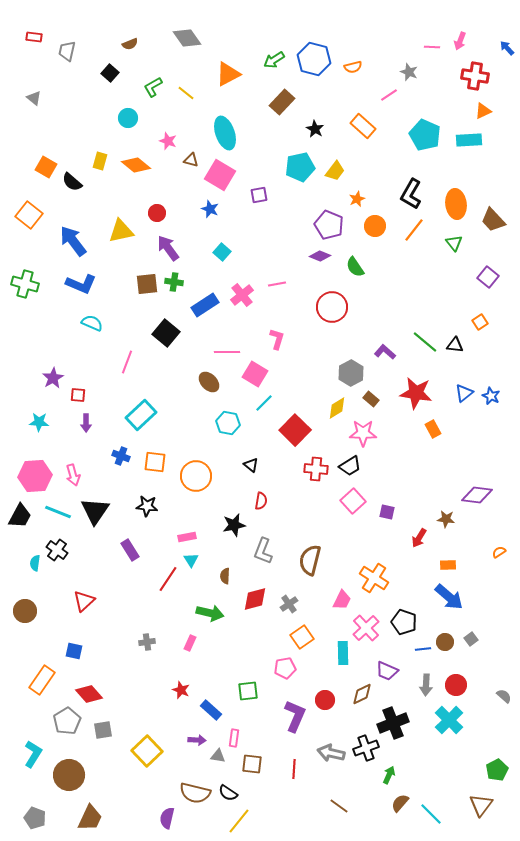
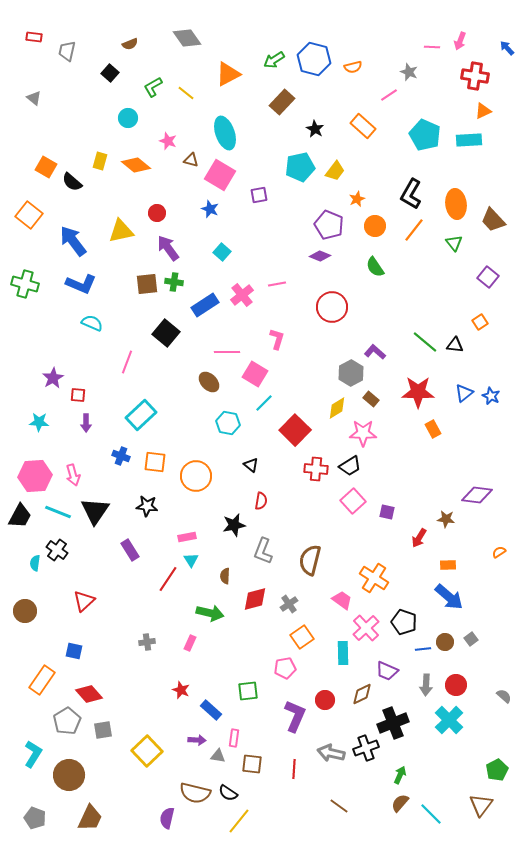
green semicircle at (355, 267): moved 20 px right
purple L-shape at (385, 352): moved 10 px left
red star at (416, 393): moved 2 px right, 1 px up; rotated 8 degrees counterclockwise
pink trapezoid at (342, 600): rotated 80 degrees counterclockwise
green arrow at (389, 775): moved 11 px right
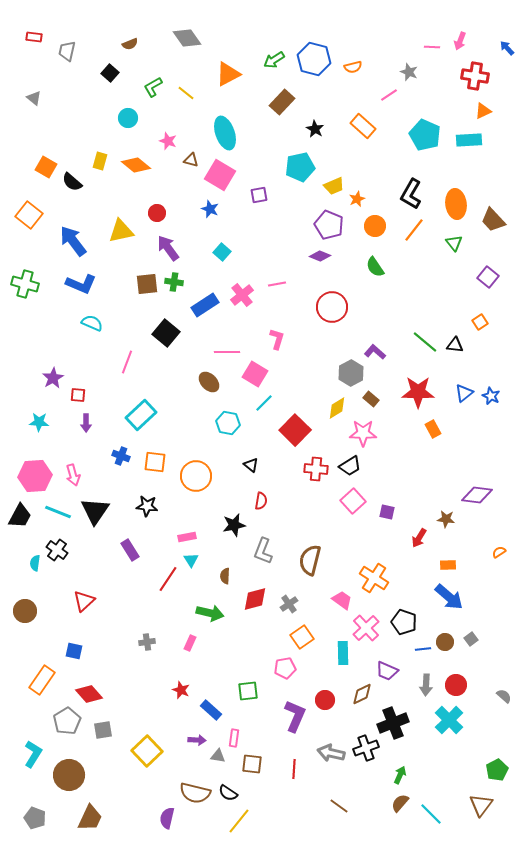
yellow trapezoid at (335, 171): moved 1 px left, 15 px down; rotated 30 degrees clockwise
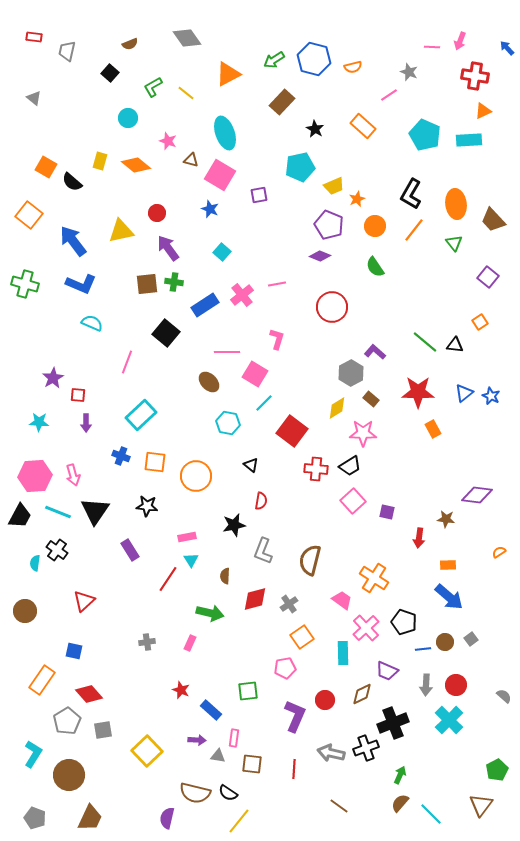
red square at (295, 430): moved 3 px left, 1 px down; rotated 8 degrees counterclockwise
red arrow at (419, 538): rotated 24 degrees counterclockwise
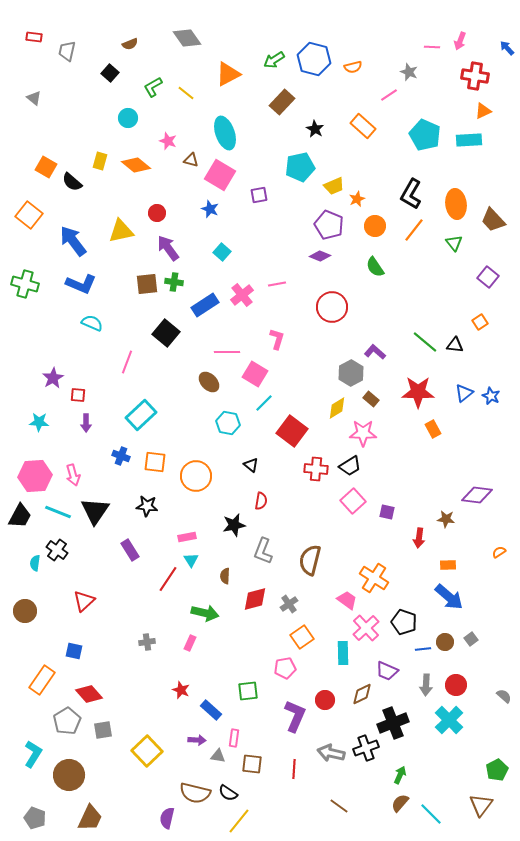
pink trapezoid at (342, 600): moved 5 px right
green arrow at (210, 613): moved 5 px left
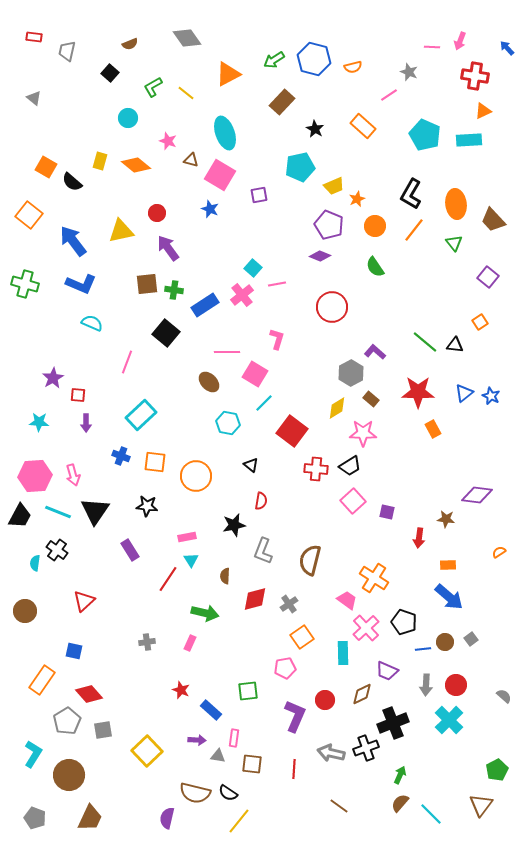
cyan square at (222, 252): moved 31 px right, 16 px down
green cross at (174, 282): moved 8 px down
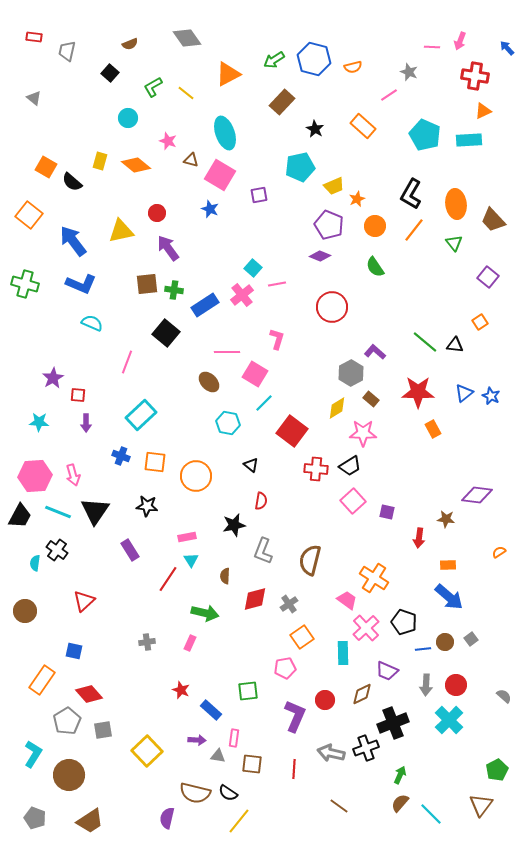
brown trapezoid at (90, 818): moved 3 px down; rotated 32 degrees clockwise
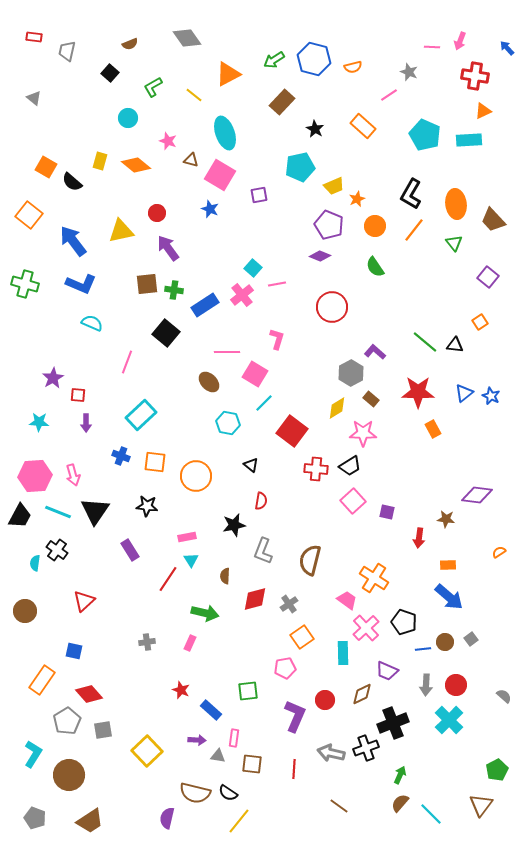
yellow line at (186, 93): moved 8 px right, 2 px down
